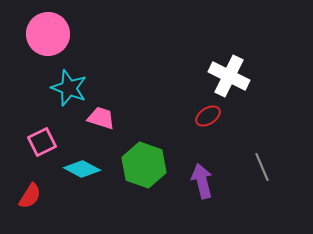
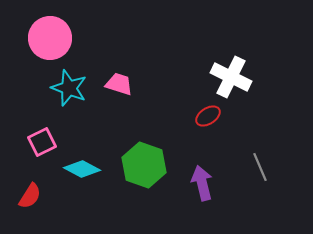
pink circle: moved 2 px right, 4 px down
white cross: moved 2 px right, 1 px down
pink trapezoid: moved 18 px right, 34 px up
gray line: moved 2 px left
purple arrow: moved 2 px down
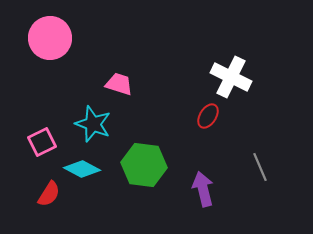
cyan star: moved 24 px right, 36 px down
red ellipse: rotated 25 degrees counterclockwise
green hexagon: rotated 12 degrees counterclockwise
purple arrow: moved 1 px right, 6 px down
red semicircle: moved 19 px right, 2 px up
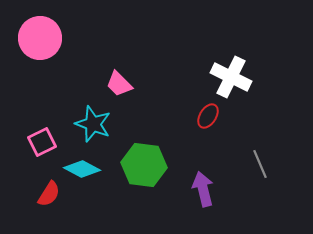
pink circle: moved 10 px left
pink trapezoid: rotated 152 degrees counterclockwise
gray line: moved 3 px up
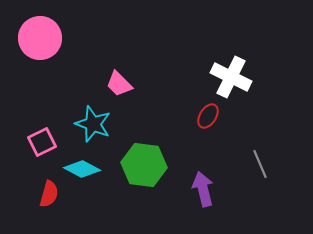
red semicircle: rotated 16 degrees counterclockwise
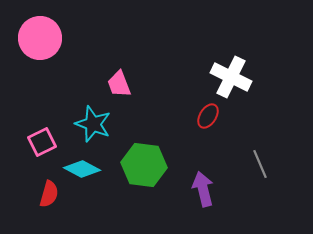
pink trapezoid: rotated 24 degrees clockwise
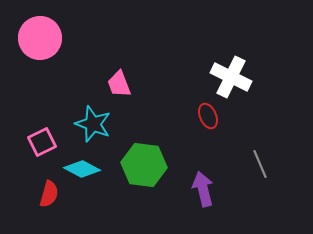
red ellipse: rotated 55 degrees counterclockwise
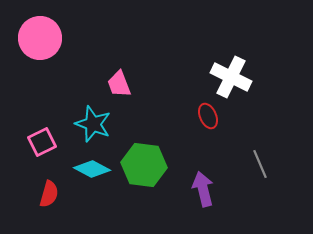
cyan diamond: moved 10 px right
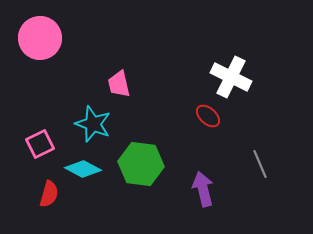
pink trapezoid: rotated 8 degrees clockwise
red ellipse: rotated 25 degrees counterclockwise
pink square: moved 2 px left, 2 px down
green hexagon: moved 3 px left, 1 px up
cyan diamond: moved 9 px left
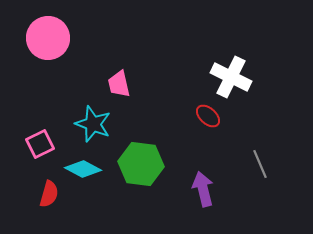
pink circle: moved 8 px right
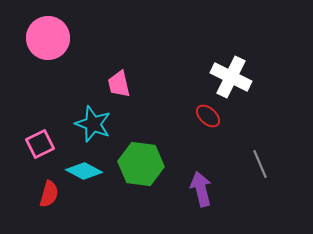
cyan diamond: moved 1 px right, 2 px down
purple arrow: moved 2 px left
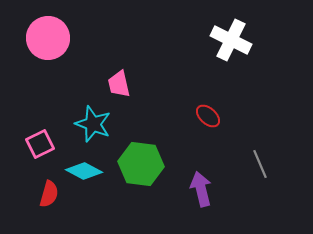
white cross: moved 37 px up
